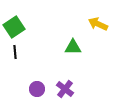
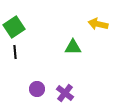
yellow arrow: rotated 12 degrees counterclockwise
purple cross: moved 4 px down
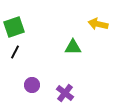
green square: rotated 15 degrees clockwise
black line: rotated 32 degrees clockwise
purple circle: moved 5 px left, 4 px up
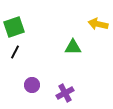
purple cross: rotated 24 degrees clockwise
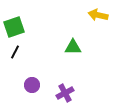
yellow arrow: moved 9 px up
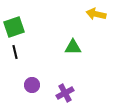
yellow arrow: moved 2 px left, 1 px up
black line: rotated 40 degrees counterclockwise
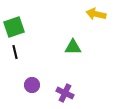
purple cross: rotated 36 degrees counterclockwise
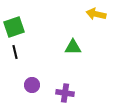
purple cross: rotated 18 degrees counterclockwise
